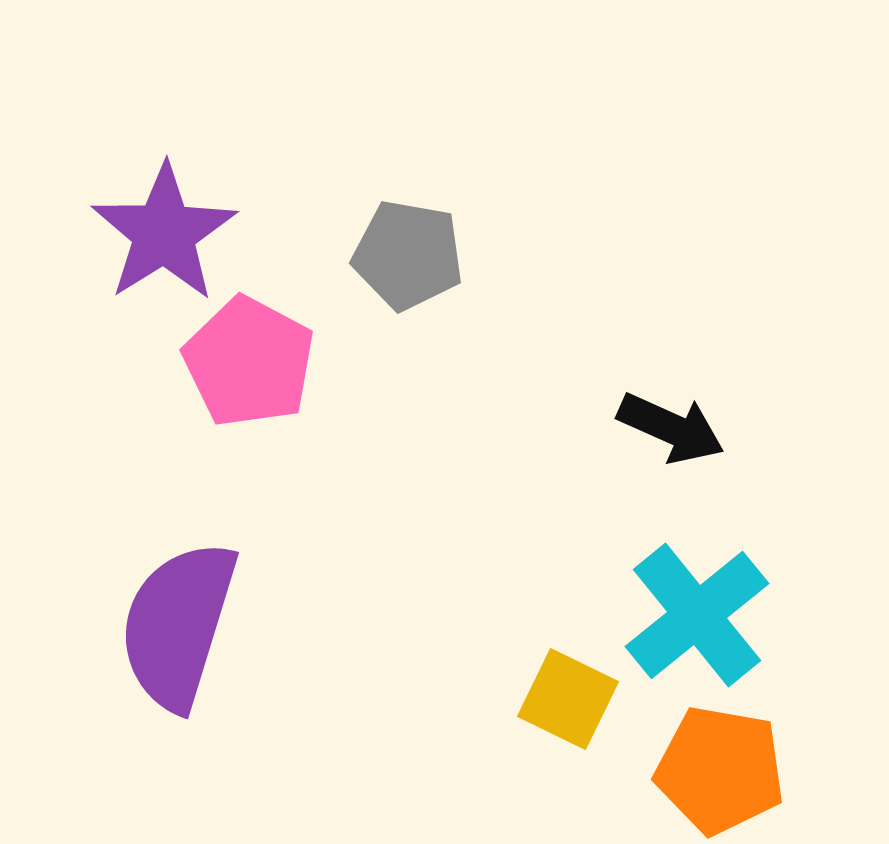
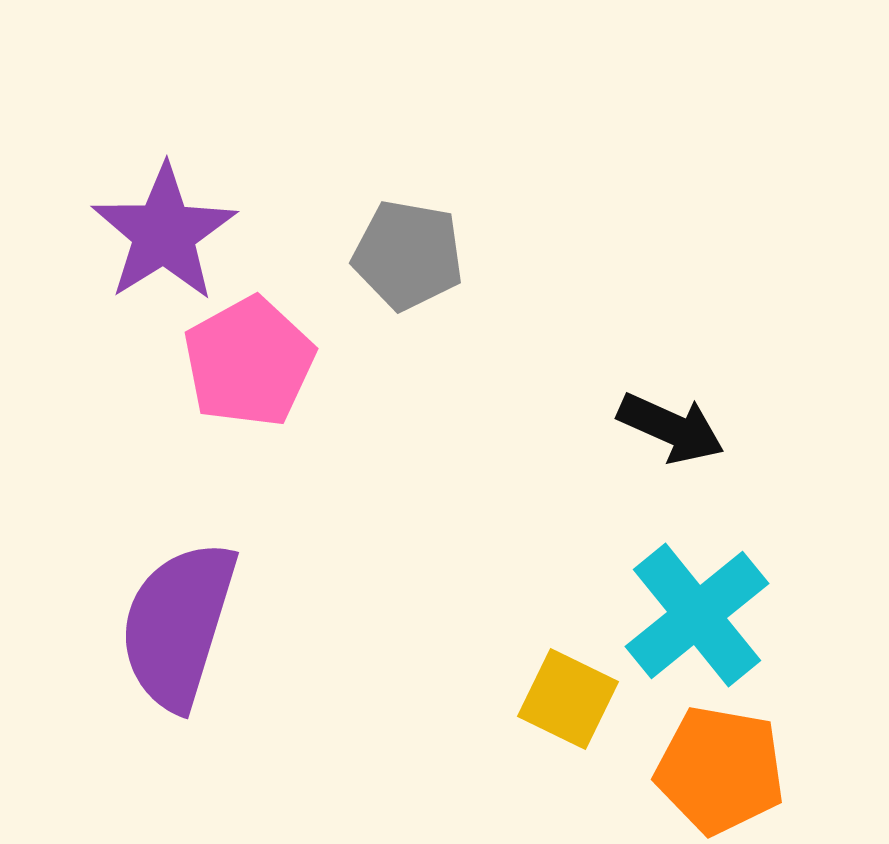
pink pentagon: rotated 15 degrees clockwise
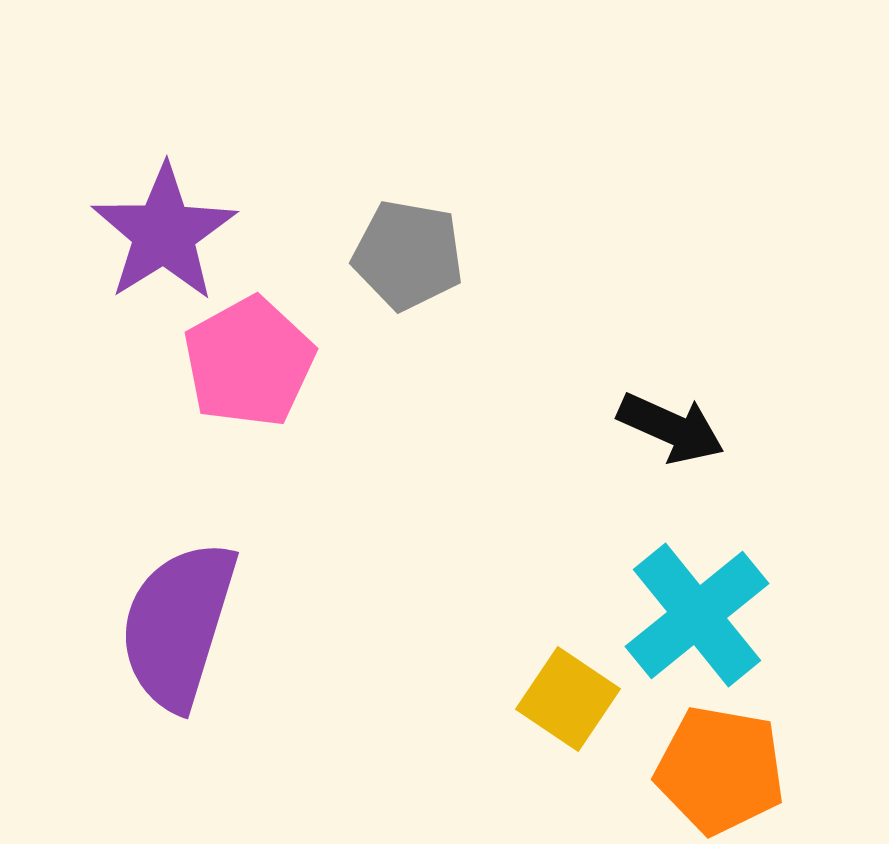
yellow square: rotated 8 degrees clockwise
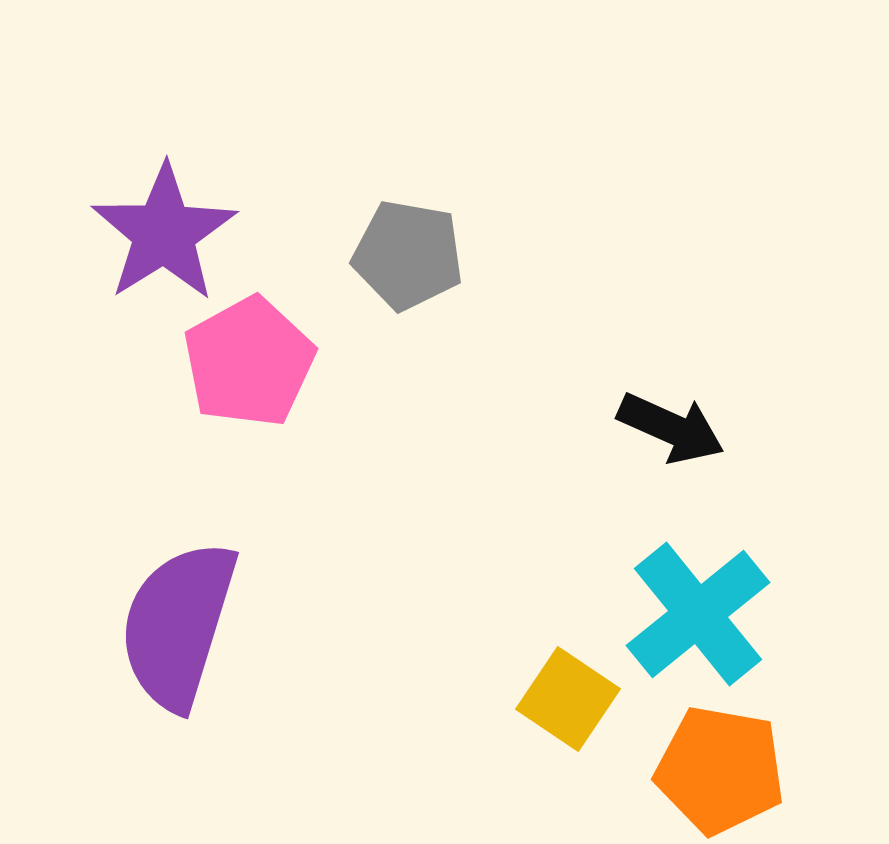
cyan cross: moved 1 px right, 1 px up
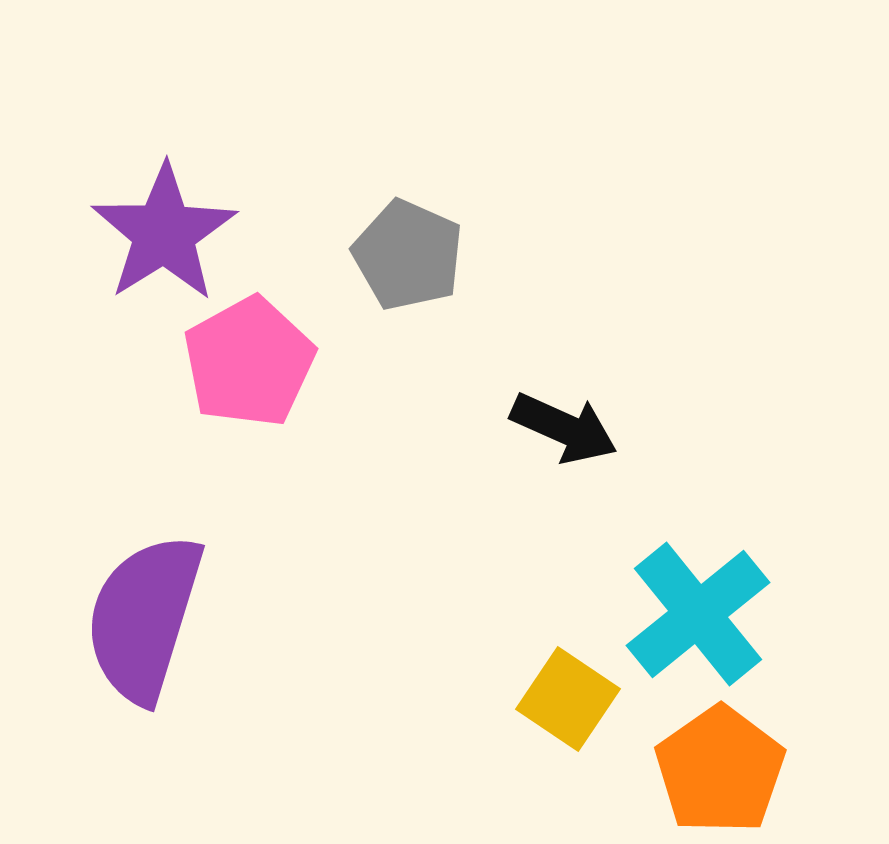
gray pentagon: rotated 14 degrees clockwise
black arrow: moved 107 px left
purple semicircle: moved 34 px left, 7 px up
orange pentagon: rotated 27 degrees clockwise
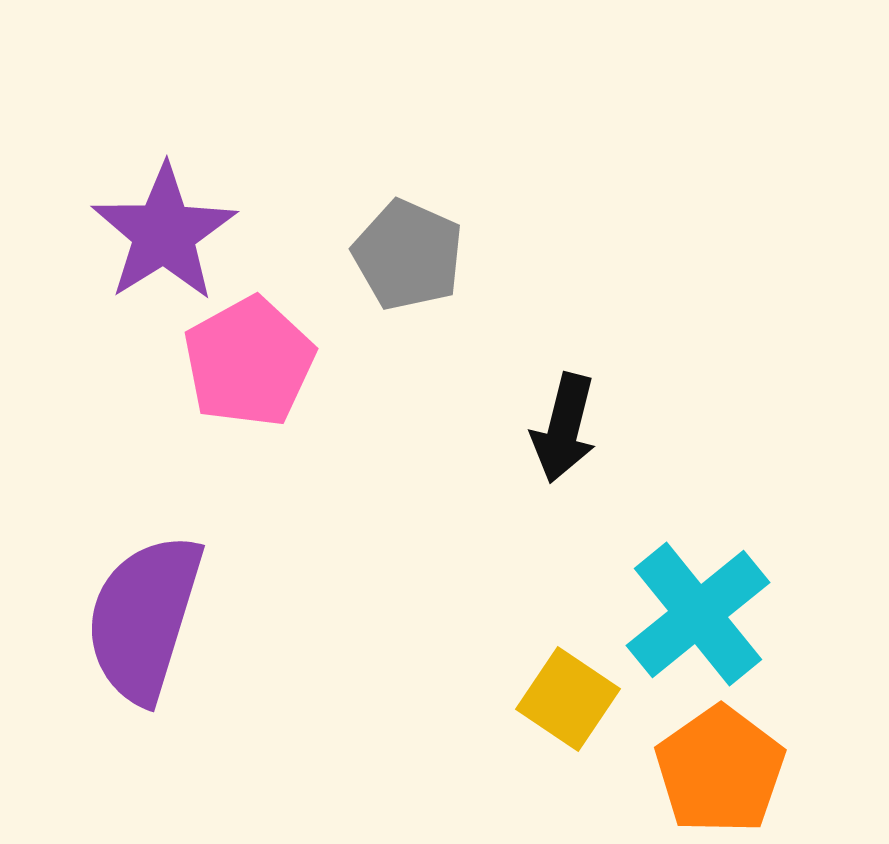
black arrow: rotated 80 degrees clockwise
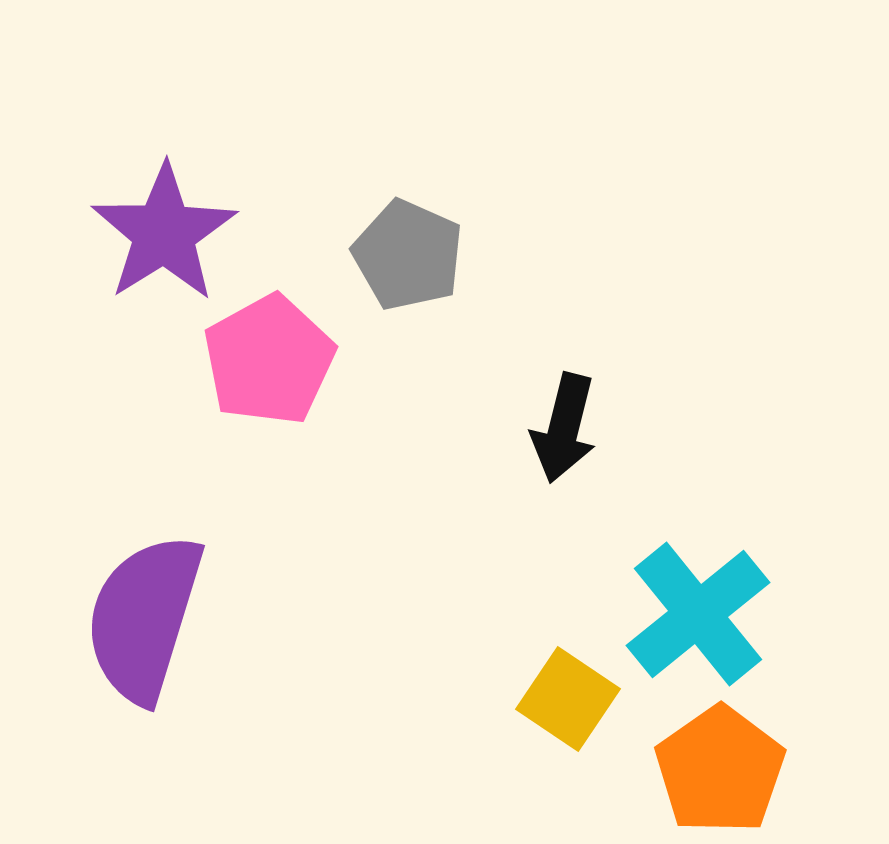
pink pentagon: moved 20 px right, 2 px up
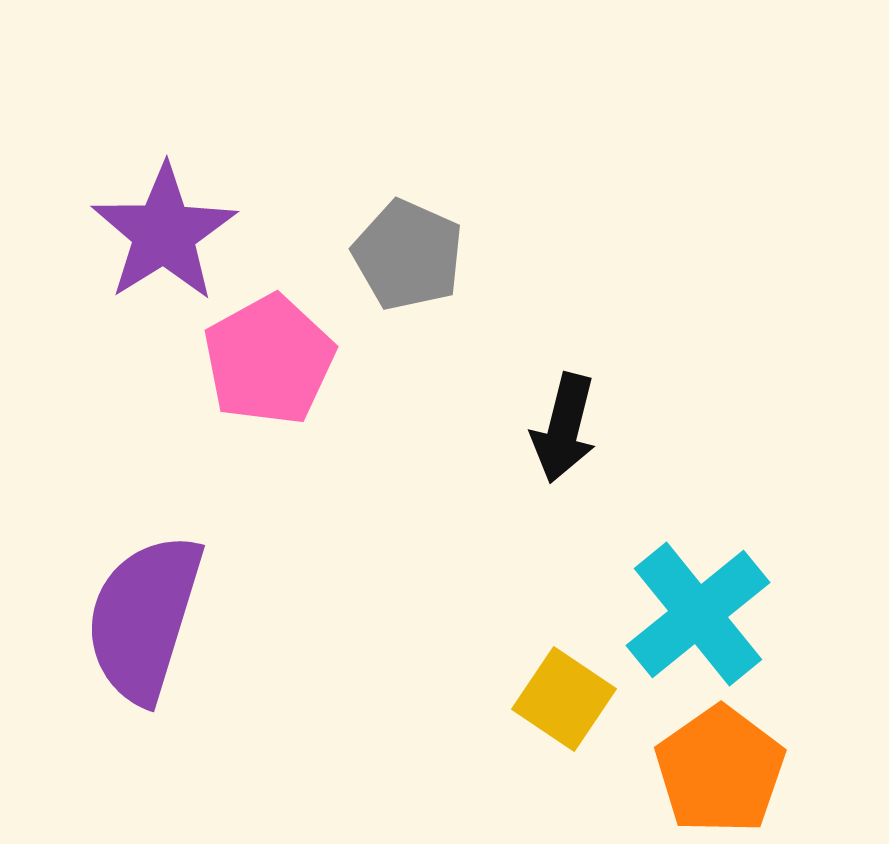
yellow square: moved 4 px left
